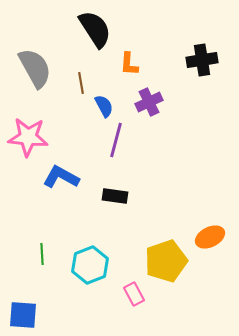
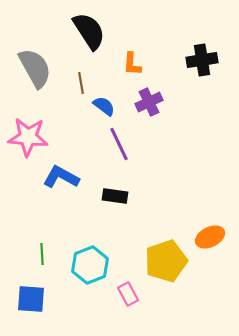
black semicircle: moved 6 px left, 2 px down
orange L-shape: moved 3 px right
blue semicircle: rotated 25 degrees counterclockwise
purple line: moved 3 px right, 4 px down; rotated 40 degrees counterclockwise
pink rectangle: moved 6 px left
blue square: moved 8 px right, 16 px up
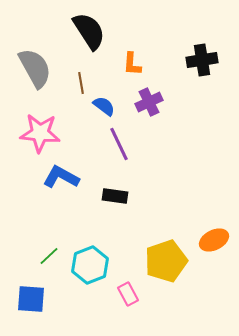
pink star: moved 12 px right, 4 px up
orange ellipse: moved 4 px right, 3 px down
green line: moved 7 px right, 2 px down; rotated 50 degrees clockwise
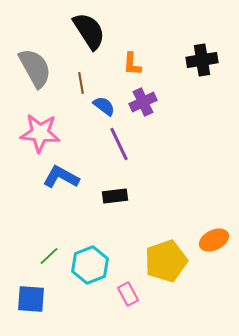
purple cross: moved 6 px left
black rectangle: rotated 15 degrees counterclockwise
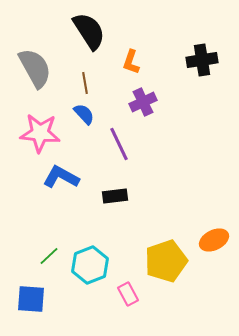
orange L-shape: moved 1 px left, 2 px up; rotated 15 degrees clockwise
brown line: moved 4 px right
blue semicircle: moved 20 px left, 8 px down; rotated 10 degrees clockwise
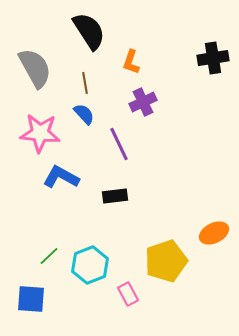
black cross: moved 11 px right, 2 px up
orange ellipse: moved 7 px up
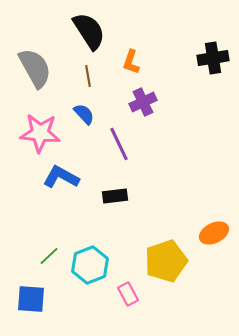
brown line: moved 3 px right, 7 px up
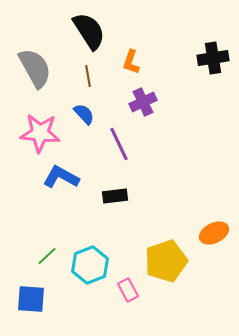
green line: moved 2 px left
pink rectangle: moved 4 px up
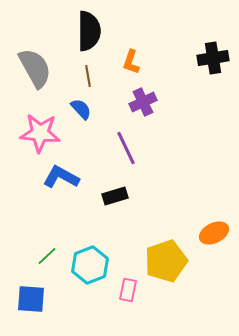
black semicircle: rotated 33 degrees clockwise
blue semicircle: moved 3 px left, 5 px up
purple line: moved 7 px right, 4 px down
black rectangle: rotated 10 degrees counterclockwise
pink rectangle: rotated 40 degrees clockwise
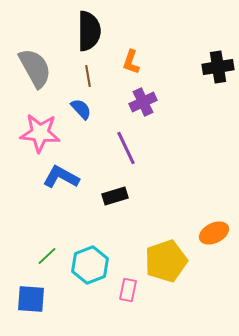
black cross: moved 5 px right, 9 px down
